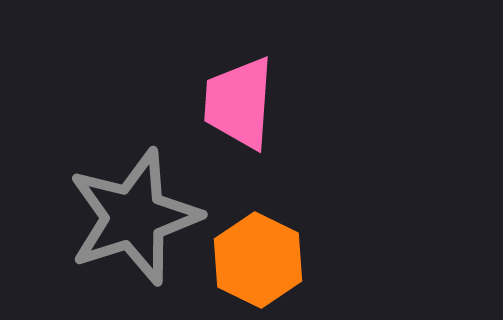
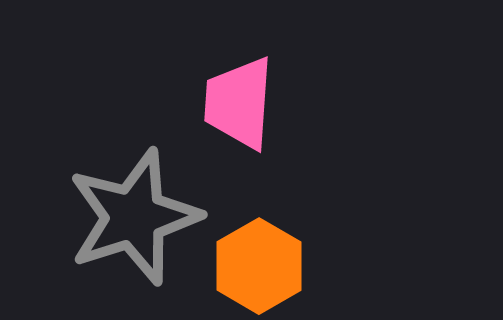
orange hexagon: moved 1 px right, 6 px down; rotated 4 degrees clockwise
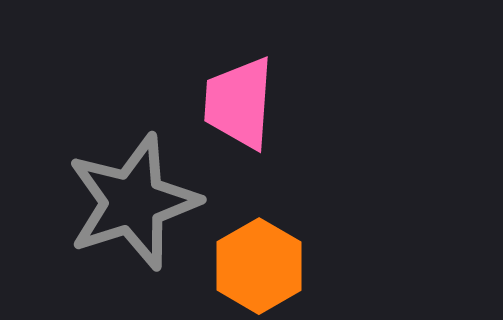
gray star: moved 1 px left, 15 px up
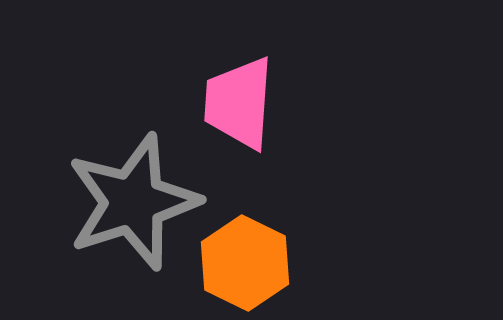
orange hexagon: moved 14 px left, 3 px up; rotated 4 degrees counterclockwise
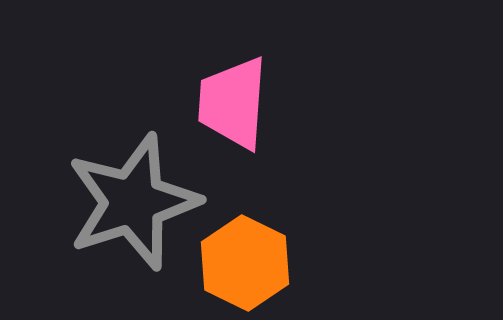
pink trapezoid: moved 6 px left
